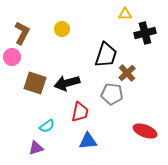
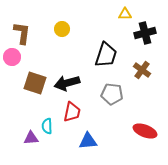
brown L-shape: rotated 20 degrees counterclockwise
brown cross: moved 15 px right, 3 px up; rotated 12 degrees counterclockwise
red trapezoid: moved 8 px left
cyan semicircle: rotated 126 degrees clockwise
purple triangle: moved 5 px left, 10 px up; rotated 14 degrees clockwise
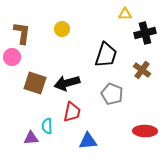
gray pentagon: rotated 15 degrees clockwise
red ellipse: rotated 20 degrees counterclockwise
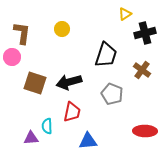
yellow triangle: rotated 32 degrees counterclockwise
black arrow: moved 2 px right, 1 px up
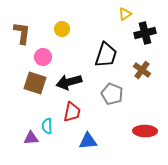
pink circle: moved 31 px right
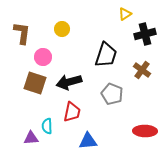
black cross: moved 1 px down
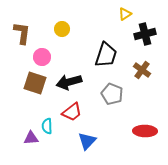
pink circle: moved 1 px left
red trapezoid: rotated 40 degrees clockwise
blue triangle: moved 1 px left; rotated 42 degrees counterclockwise
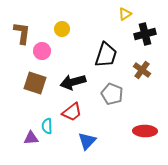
pink circle: moved 6 px up
black arrow: moved 4 px right
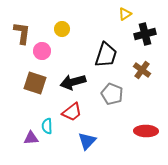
red ellipse: moved 1 px right
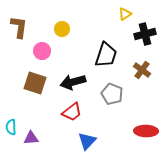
brown L-shape: moved 3 px left, 6 px up
cyan semicircle: moved 36 px left, 1 px down
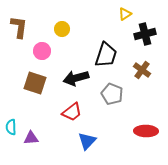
black arrow: moved 3 px right, 4 px up
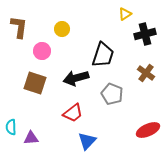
black trapezoid: moved 3 px left
brown cross: moved 4 px right, 3 px down
red trapezoid: moved 1 px right, 1 px down
red ellipse: moved 2 px right, 1 px up; rotated 25 degrees counterclockwise
